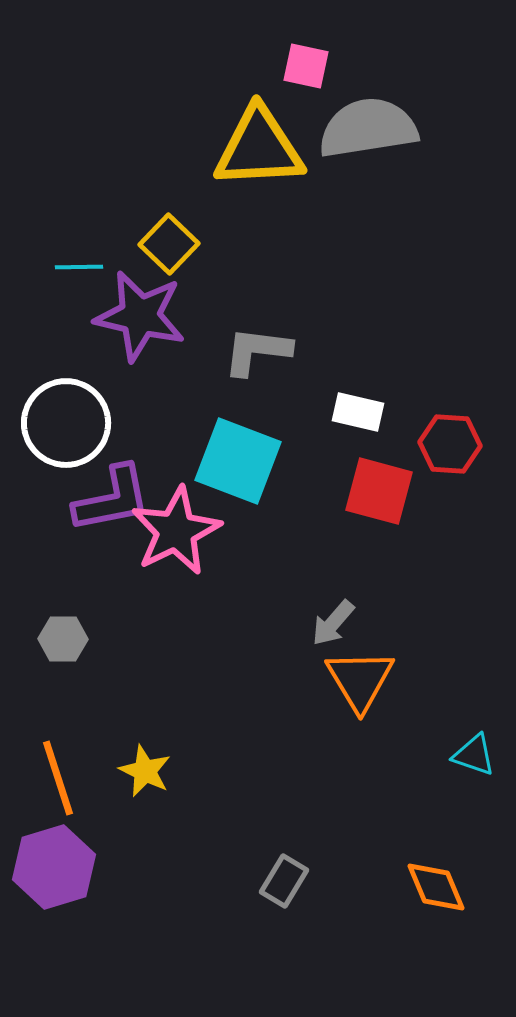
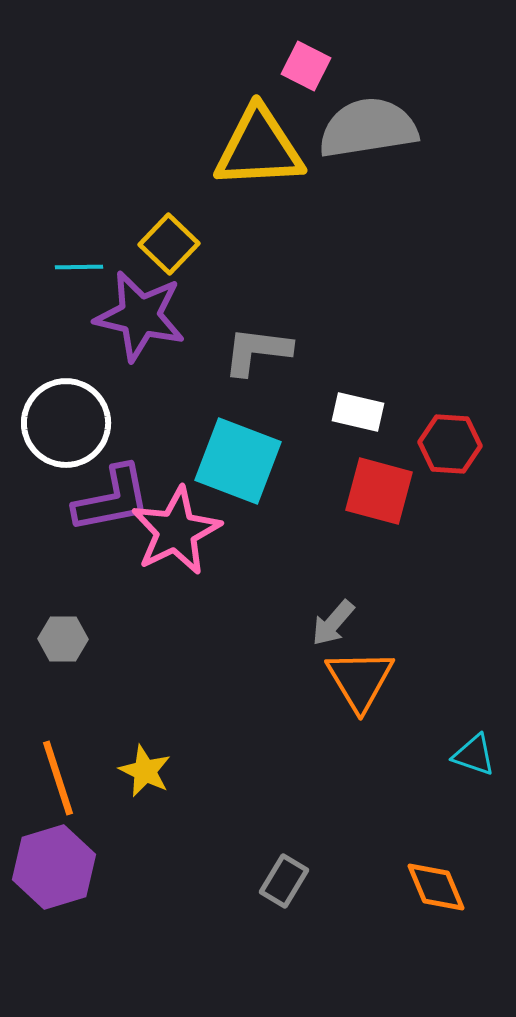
pink square: rotated 15 degrees clockwise
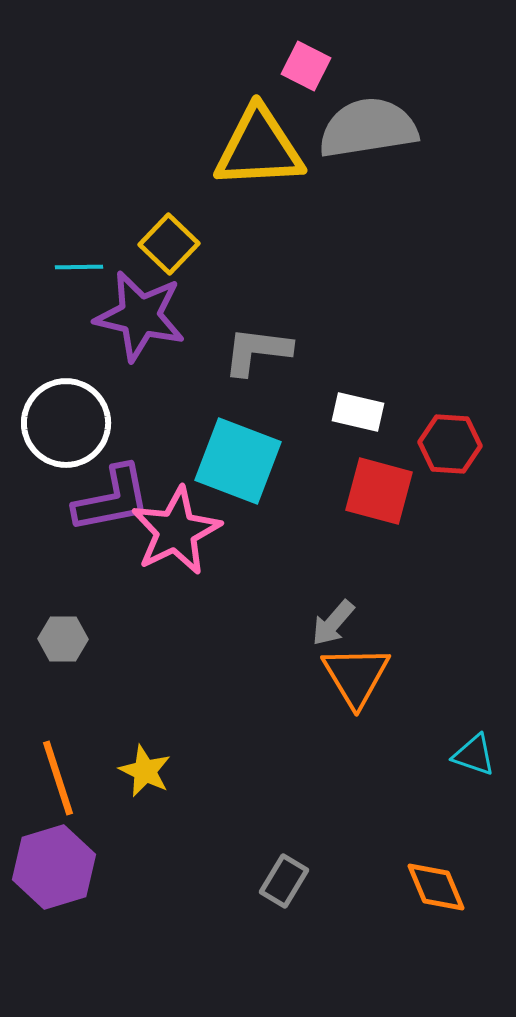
orange triangle: moved 4 px left, 4 px up
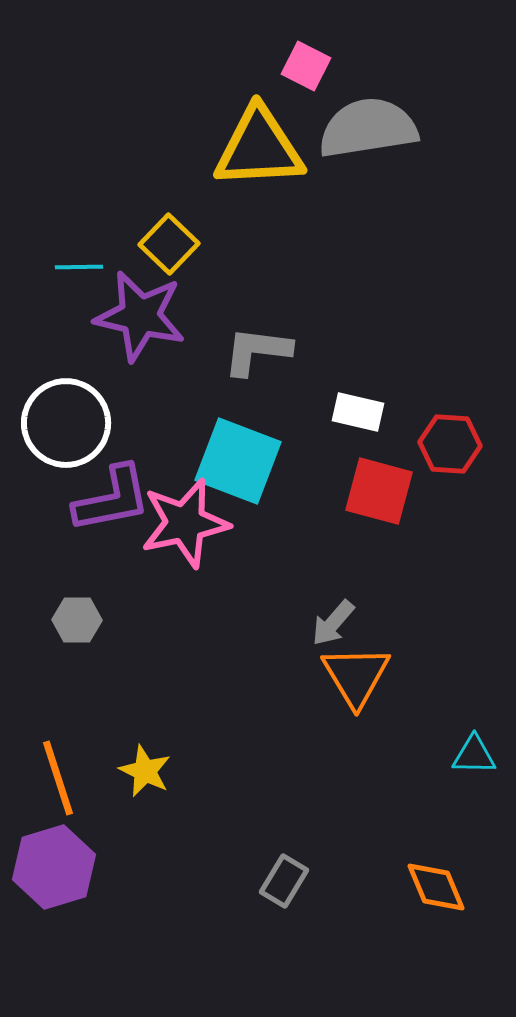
pink star: moved 9 px right, 8 px up; rotated 14 degrees clockwise
gray hexagon: moved 14 px right, 19 px up
cyan triangle: rotated 18 degrees counterclockwise
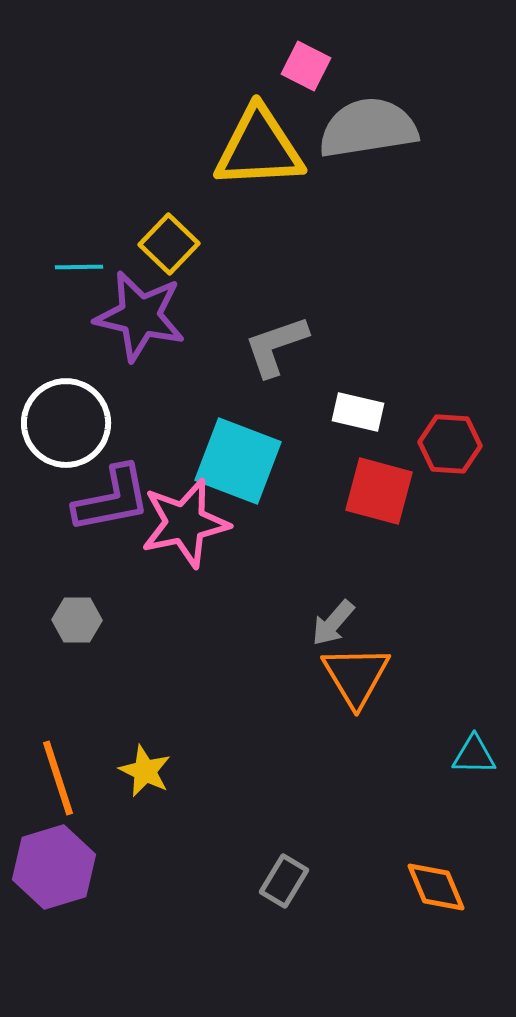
gray L-shape: moved 19 px right, 5 px up; rotated 26 degrees counterclockwise
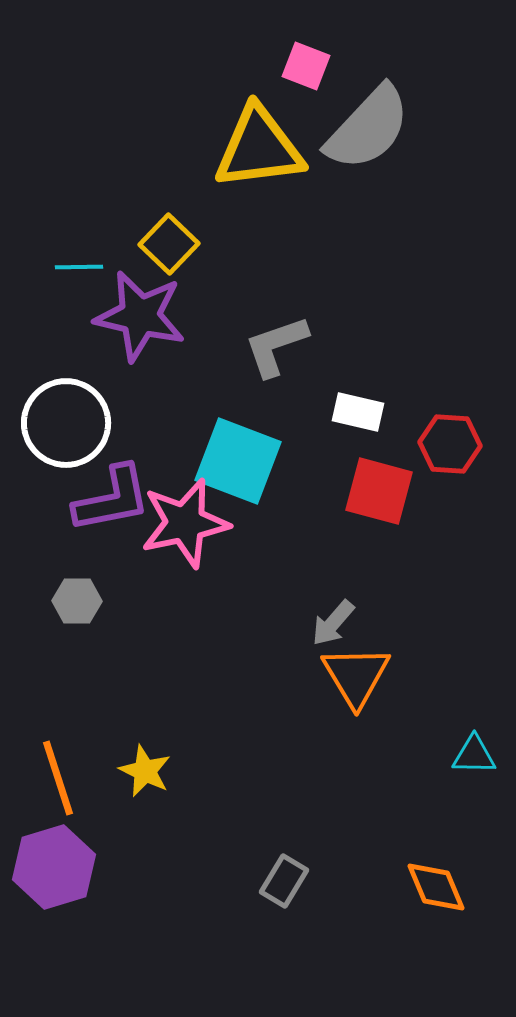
pink square: rotated 6 degrees counterclockwise
gray semicircle: rotated 142 degrees clockwise
yellow triangle: rotated 4 degrees counterclockwise
gray hexagon: moved 19 px up
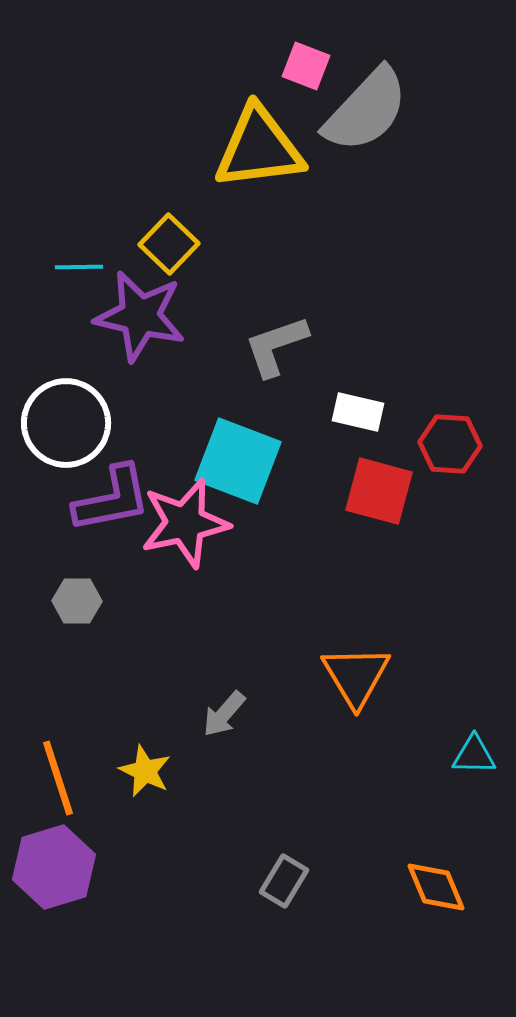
gray semicircle: moved 2 px left, 18 px up
gray arrow: moved 109 px left, 91 px down
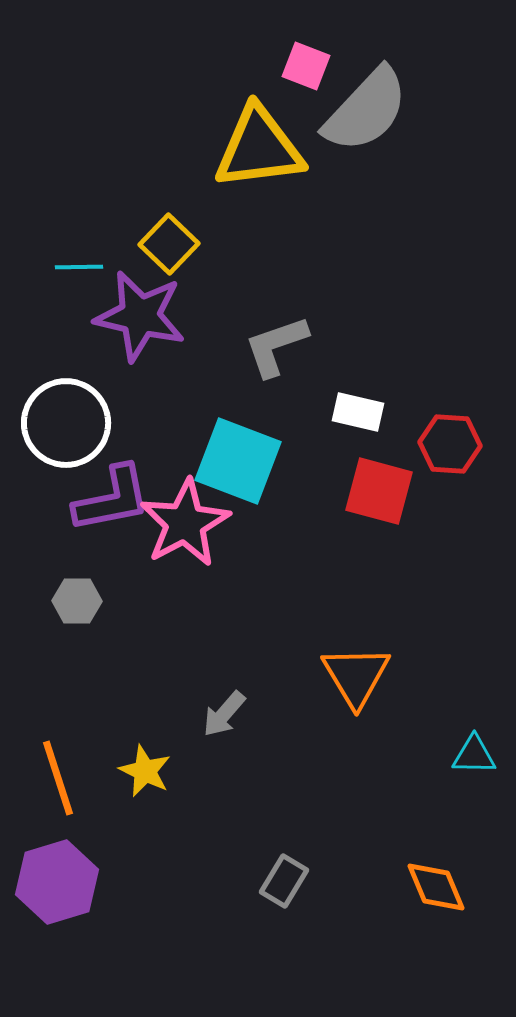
pink star: rotated 16 degrees counterclockwise
purple hexagon: moved 3 px right, 15 px down
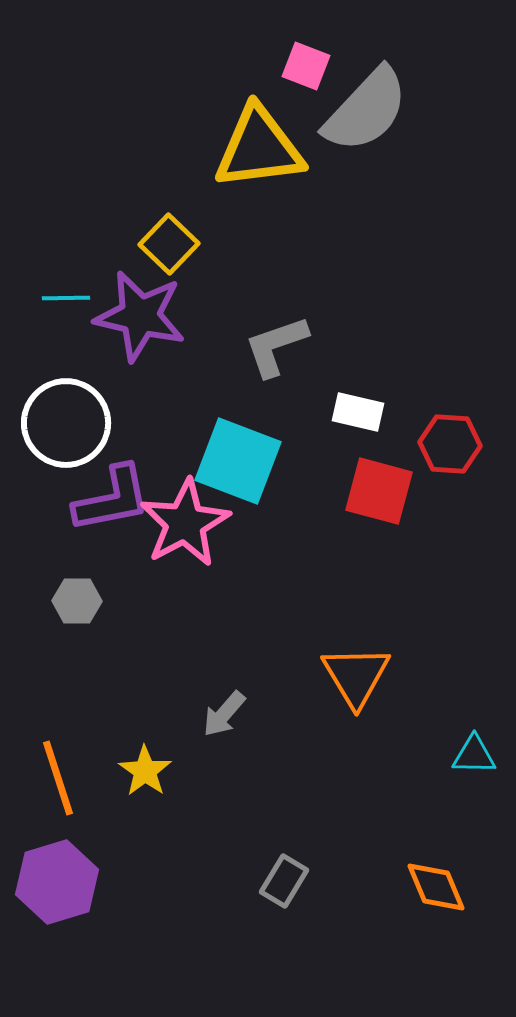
cyan line: moved 13 px left, 31 px down
yellow star: rotated 10 degrees clockwise
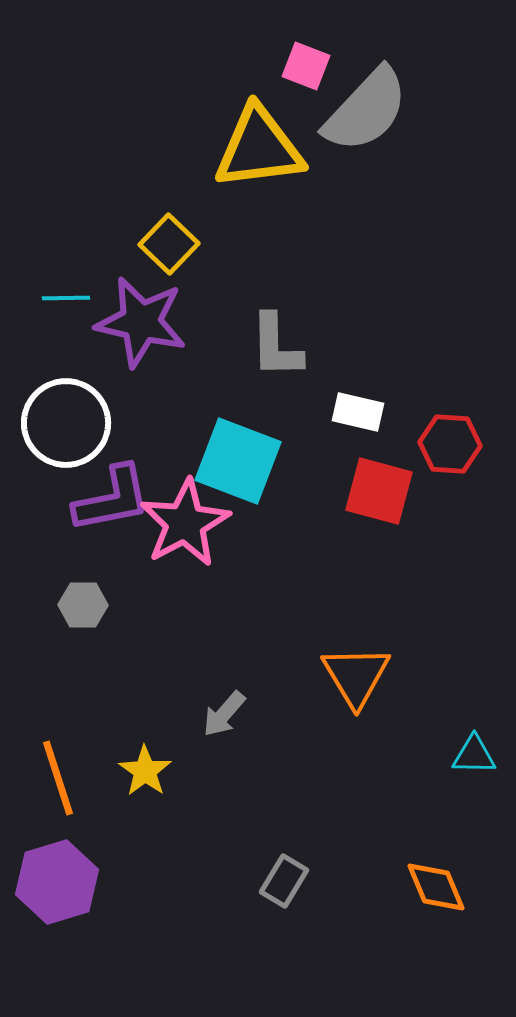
purple star: moved 1 px right, 6 px down
gray L-shape: rotated 72 degrees counterclockwise
gray hexagon: moved 6 px right, 4 px down
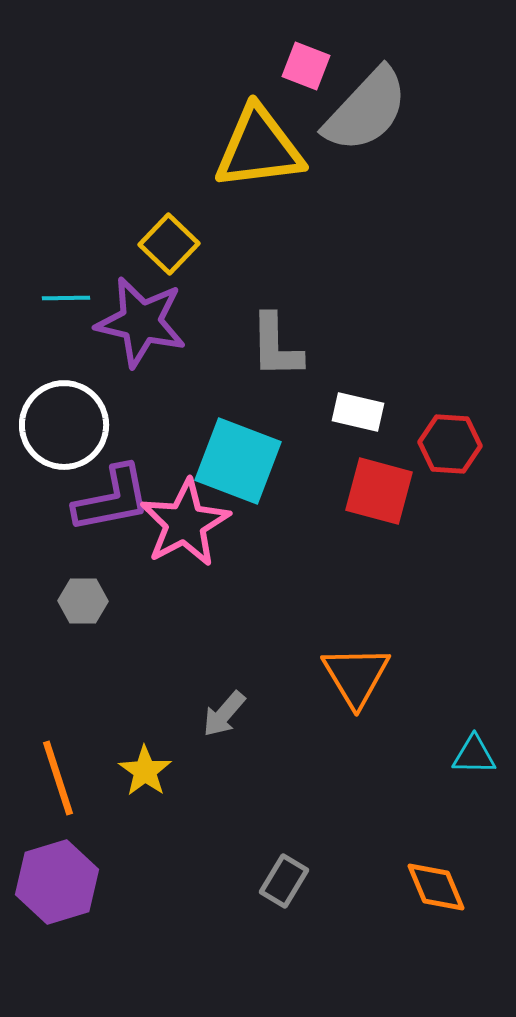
white circle: moved 2 px left, 2 px down
gray hexagon: moved 4 px up
